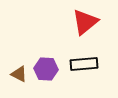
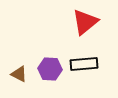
purple hexagon: moved 4 px right
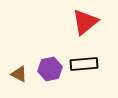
purple hexagon: rotated 15 degrees counterclockwise
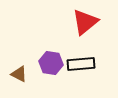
black rectangle: moved 3 px left
purple hexagon: moved 1 px right, 6 px up; rotated 20 degrees clockwise
